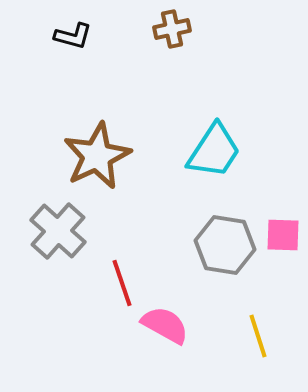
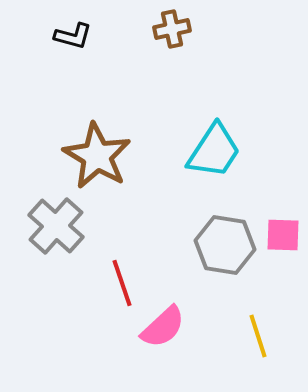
brown star: rotated 16 degrees counterclockwise
gray cross: moved 2 px left, 5 px up
pink semicircle: moved 2 px left, 2 px down; rotated 108 degrees clockwise
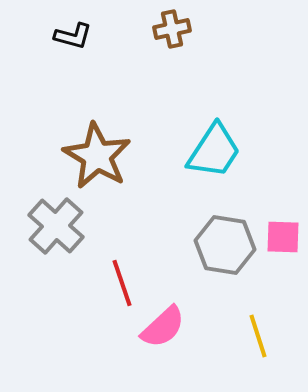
pink square: moved 2 px down
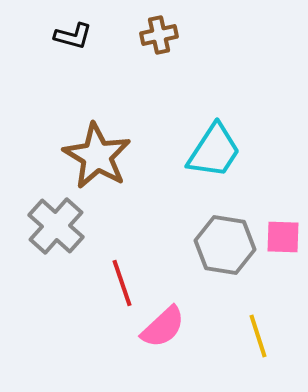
brown cross: moved 13 px left, 6 px down
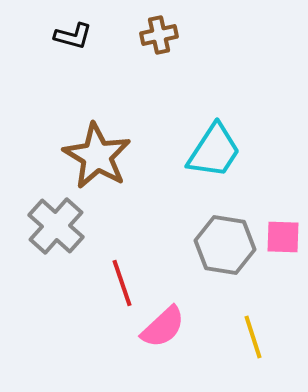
yellow line: moved 5 px left, 1 px down
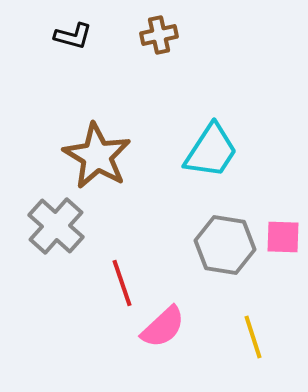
cyan trapezoid: moved 3 px left
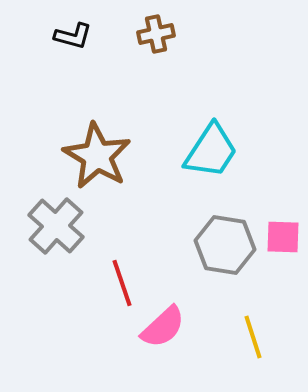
brown cross: moved 3 px left, 1 px up
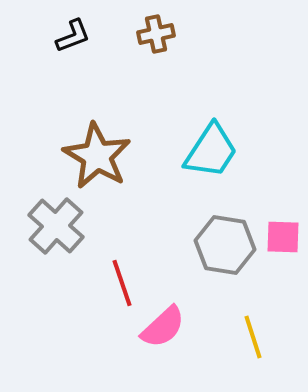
black L-shape: rotated 36 degrees counterclockwise
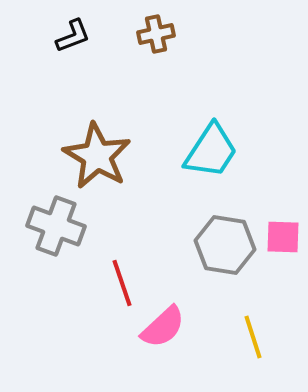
gray cross: rotated 22 degrees counterclockwise
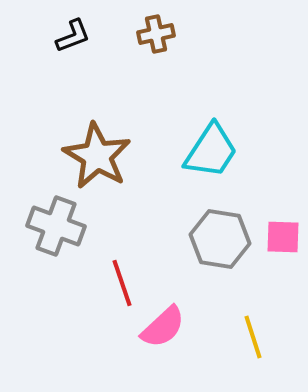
gray hexagon: moved 5 px left, 6 px up
